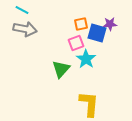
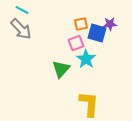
gray arrow: moved 4 px left; rotated 35 degrees clockwise
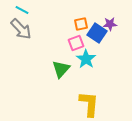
blue square: rotated 18 degrees clockwise
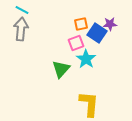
gray arrow: rotated 130 degrees counterclockwise
